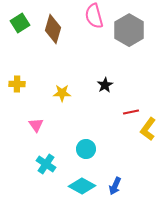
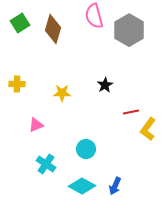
pink triangle: rotated 42 degrees clockwise
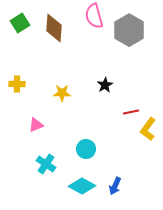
brown diamond: moved 1 px right, 1 px up; rotated 12 degrees counterclockwise
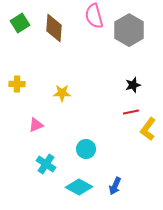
black star: moved 28 px right; rotated 14 degrees clockwise
cyan diamond: moved 3 px left, 1 px down
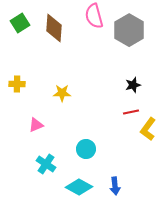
blue arrow: rotated 30 degrees counterclockwise
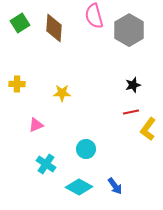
blue arrow: rotated 30 degrees counterclockwise
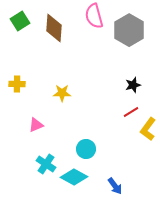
green square: moved 2 px up
red line: rotated 21 degrees counterclockwise
cyan diamond: moved 5 px left, 10 px up
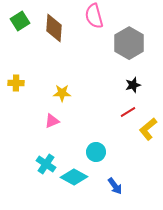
gray hexagon: moved 13 px down
yellow cross: moved 1 px left, 1 px up
red line: moved 3 px left
pink triangle: moved 16 px right, 4 px up
yellow L-shape: rotated 15 degrees clockwise
cyan circle: moved 10 px right, 3 px down
